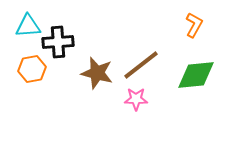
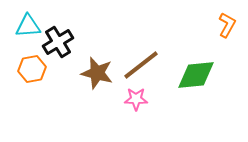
orange L-shape: moved 33 px right
black cross: rotated 28 degrees counterclockwise
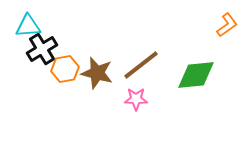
orange L-shape: rotated 25 degrees clockwise
black cross: moved 16 px left, 7 px down
orange hexagon: moved 33 px right
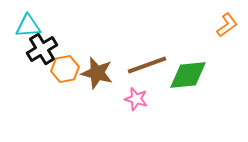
brown line: moved 6 px right; rotated 18 degrees clockwise
green diamond: moved 8 px left
pink star: rotated 15 degrees clockwise
